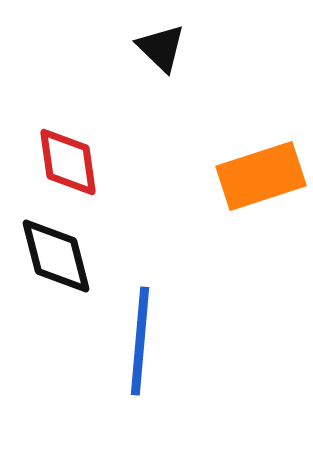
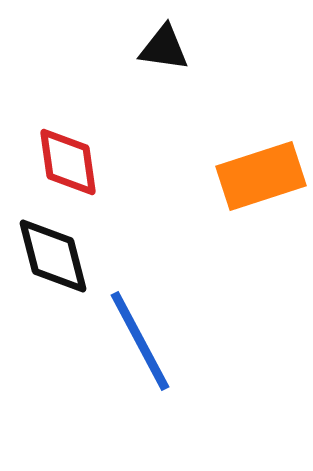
black triangle: moved 3 px right; rotated 36 degrees counterclockwise
black diamond: moved 3 px left
blue line: rotated 33 degrees counterclockwise
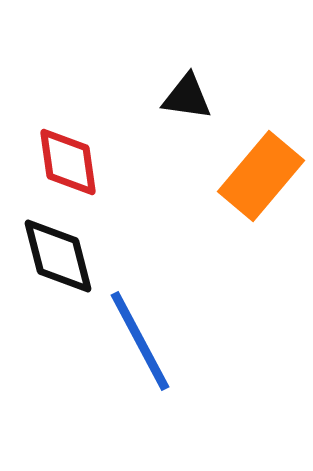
black triangle: moved 23 px right, 49 px down
orange rectangle: rotated 32 degrees counterclockwise
black diamond: moved 5 px right
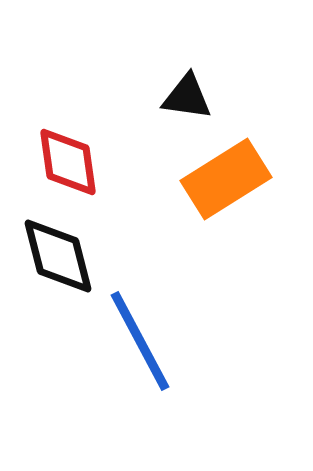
orange rectangle: moved 35 px left, 3 px down; rotated 18 degrees clockwise
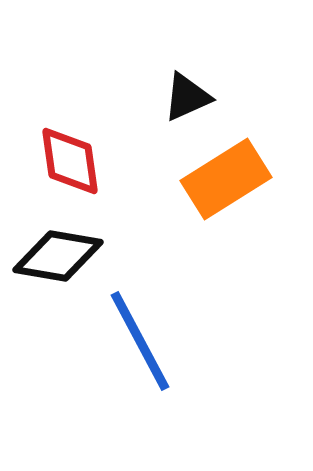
black triangle: rotated 32 degrees counterclockwise
red diamond: moved 2 px right, 1 px up
black diamond: rotated 66 degrees counterclockwise
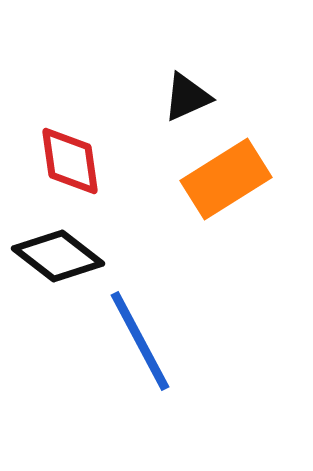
black diamond: rotated 28 degrees clockwise
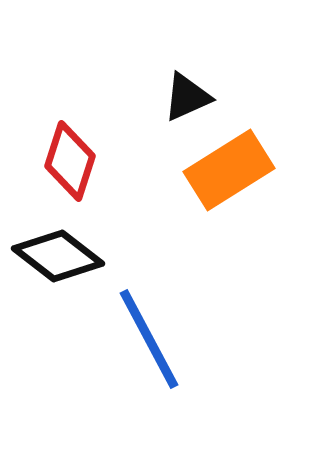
red diamond: rotated 26 degrees clockwise
orange rectangle: moved 3 px right, 9 px up
blue line: moved 9 px right, 2 px up
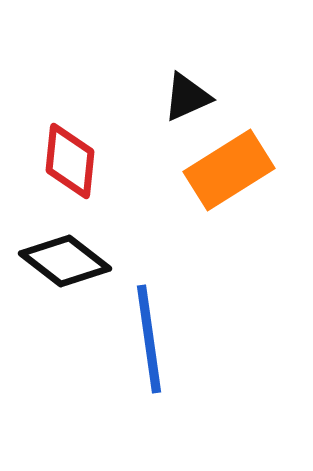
red diamond: rotated 12 degrees counterclockwise
black diamond: moved 7 px right, 5 px down
blue line: rotated 20 degrees clockwise
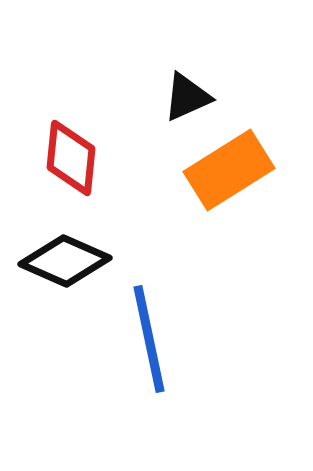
red diamond: moved 1 px right, 3 px up
black diamond: rotated 14 degrees counterclockwise
blue line: rotated 4 degrees counterclockwise
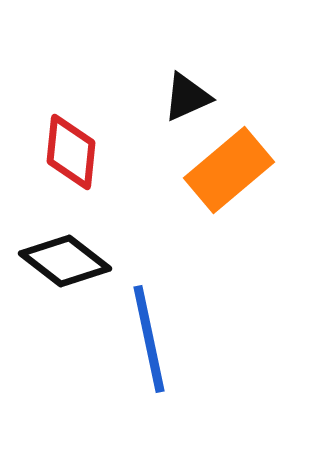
red diamond: moved 6 px up
orange rectangle: rotated 8 degrees counterclockwise
black diamond: rotated 14 degrees clockwise
